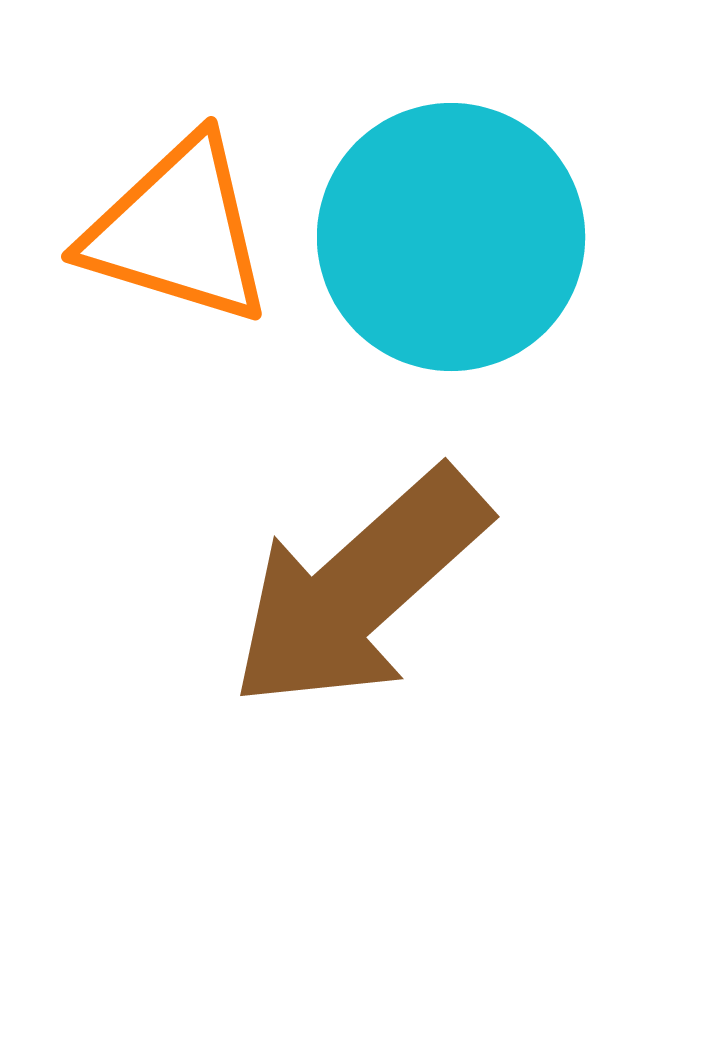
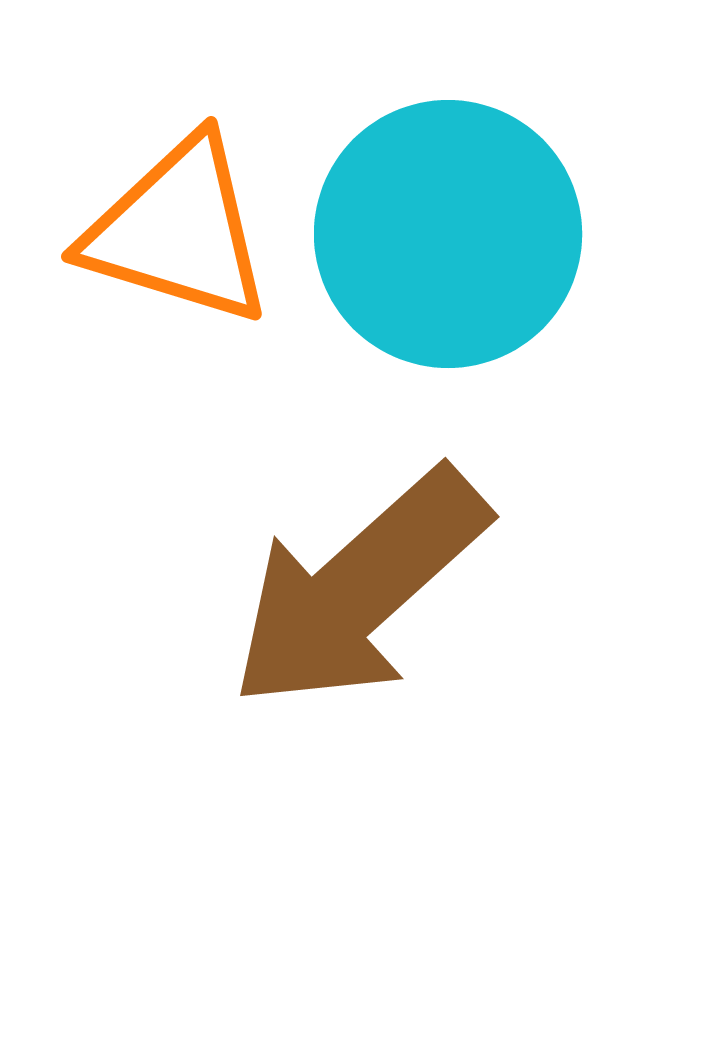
cyan circle: moved 3 px left, 3 px up
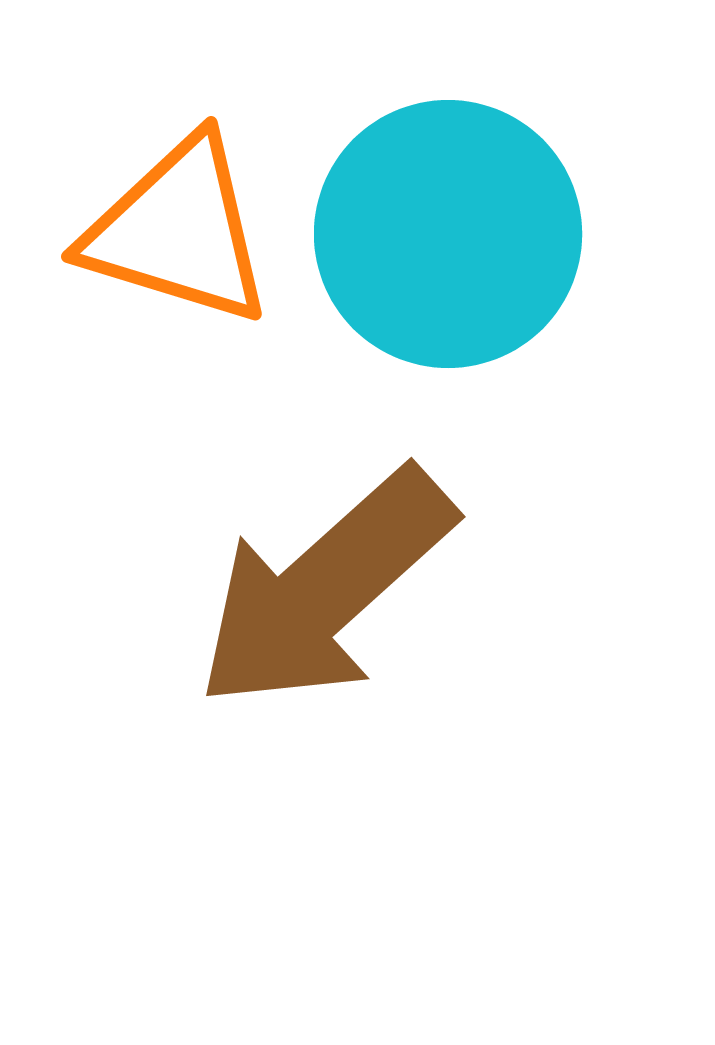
brown arrow: moved 34 px left
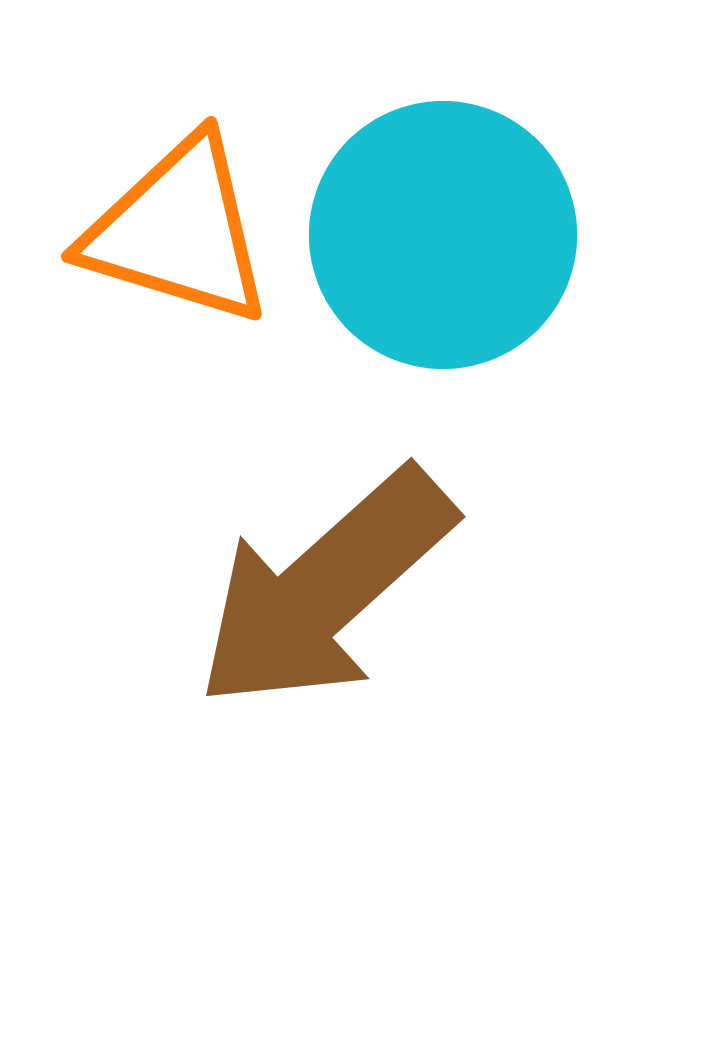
cyan circle: moved 5 px left, 1 px down
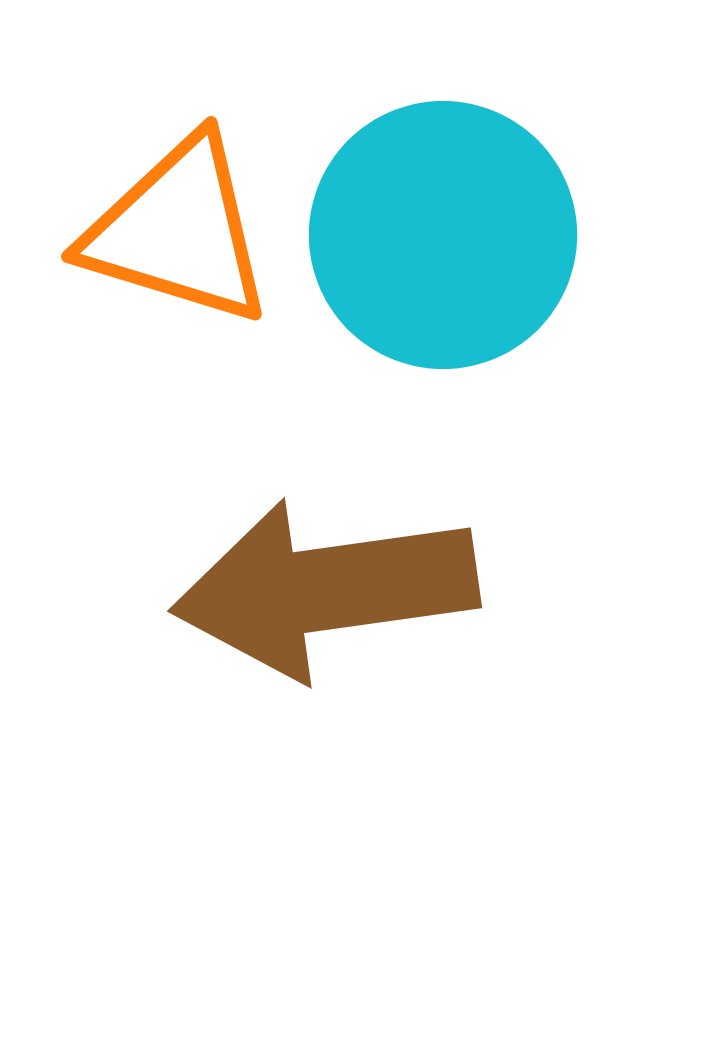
brown arrow: rotated 34 degrees clockwise
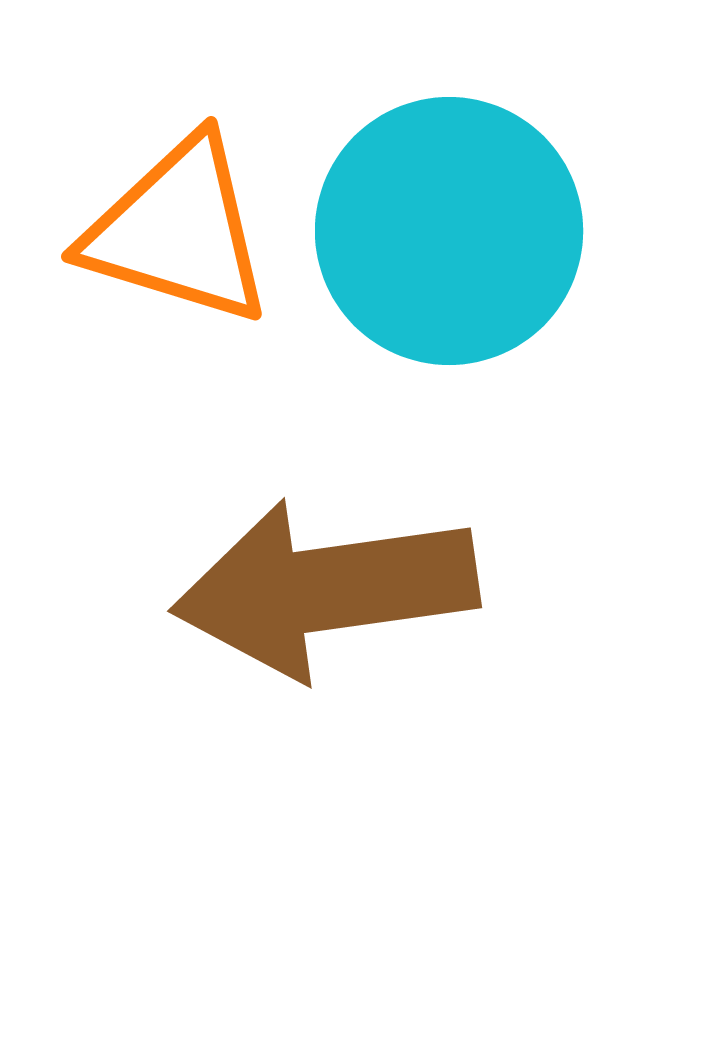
cyan circle: moved 6 px right, 4 px up
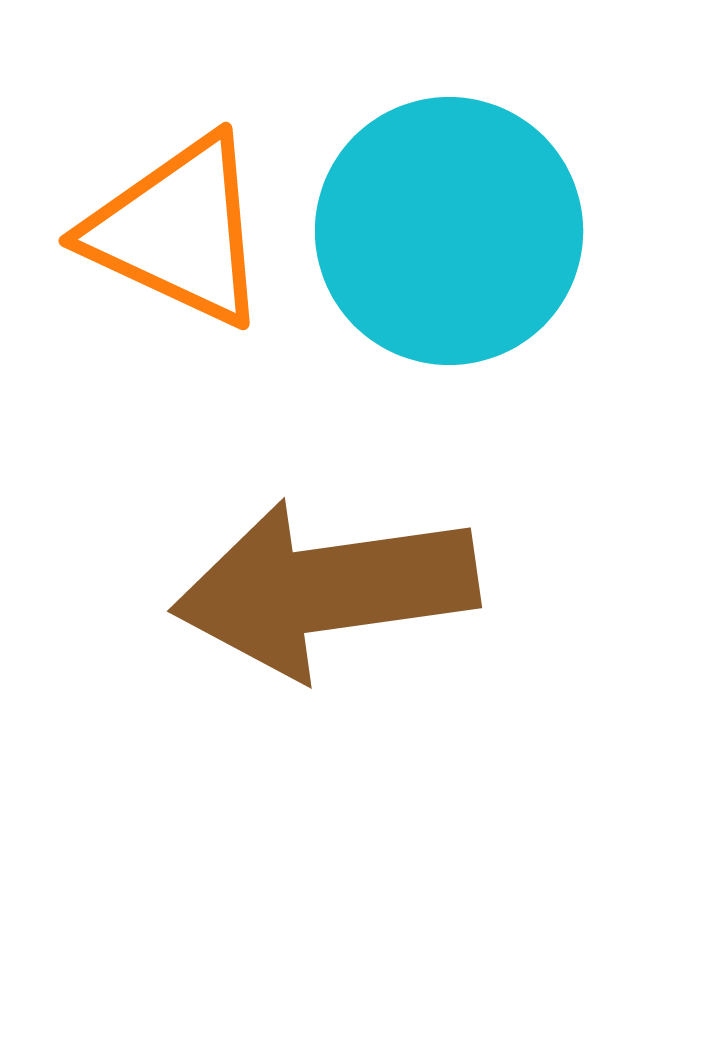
orange triangle: rotated 8 degrees clockwise
